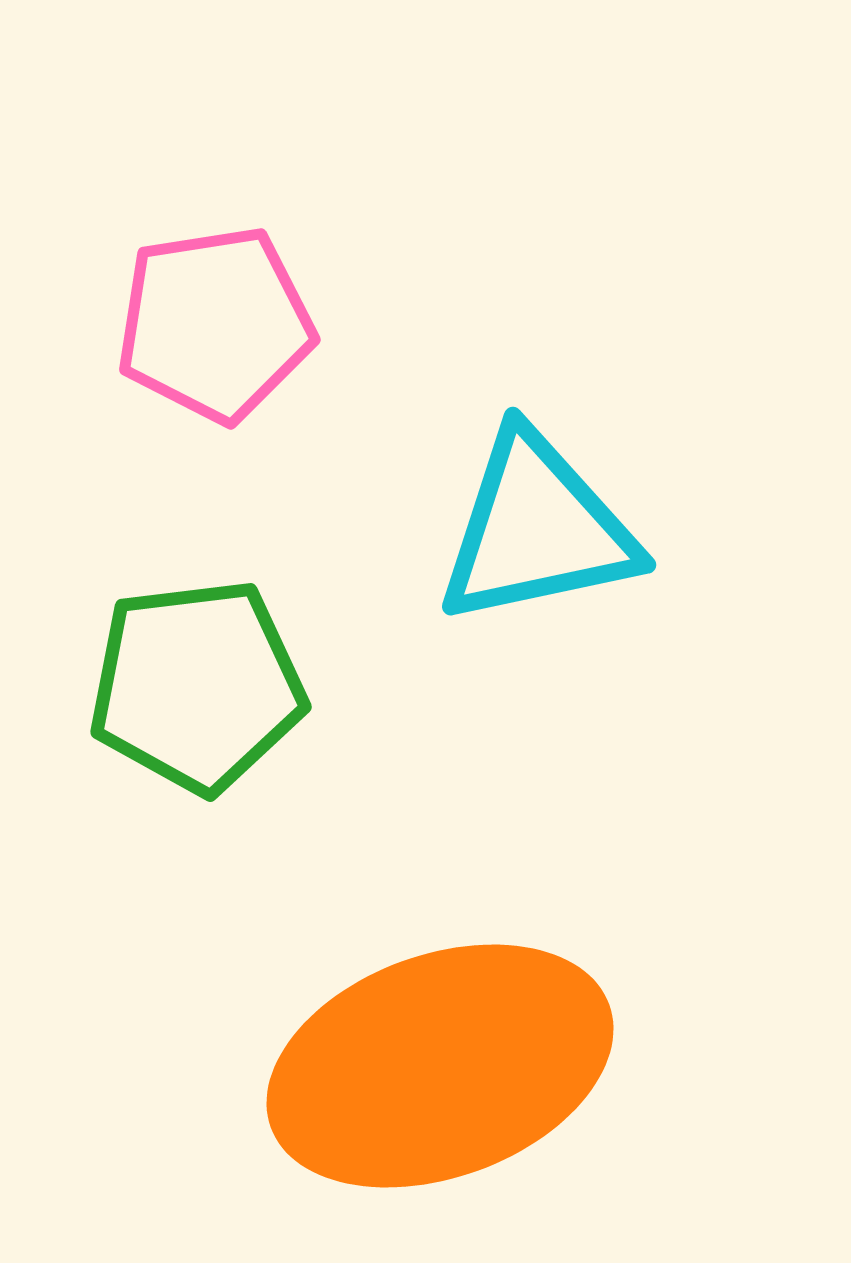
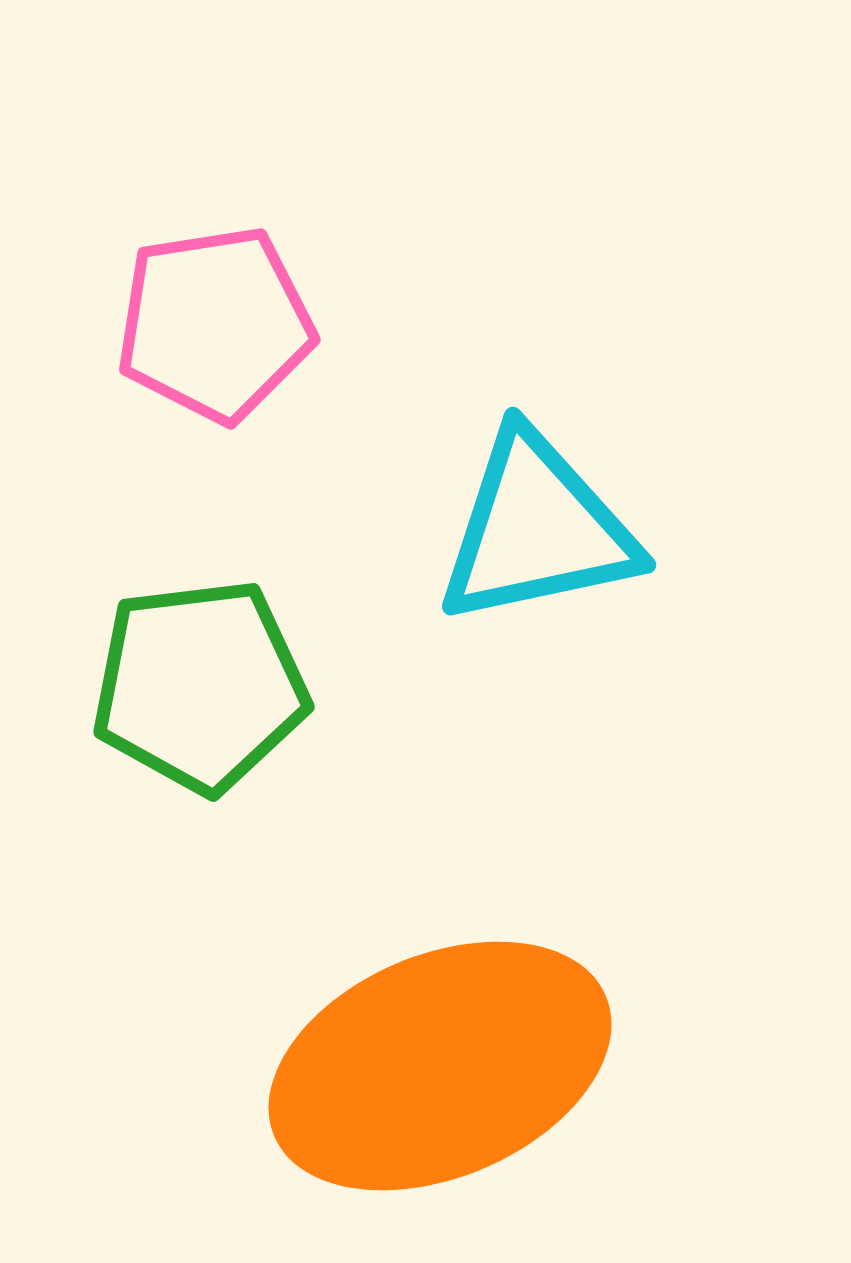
green pentagon: moved 3 px right
orange ellipse: rotated 3 degrees counterclockwise
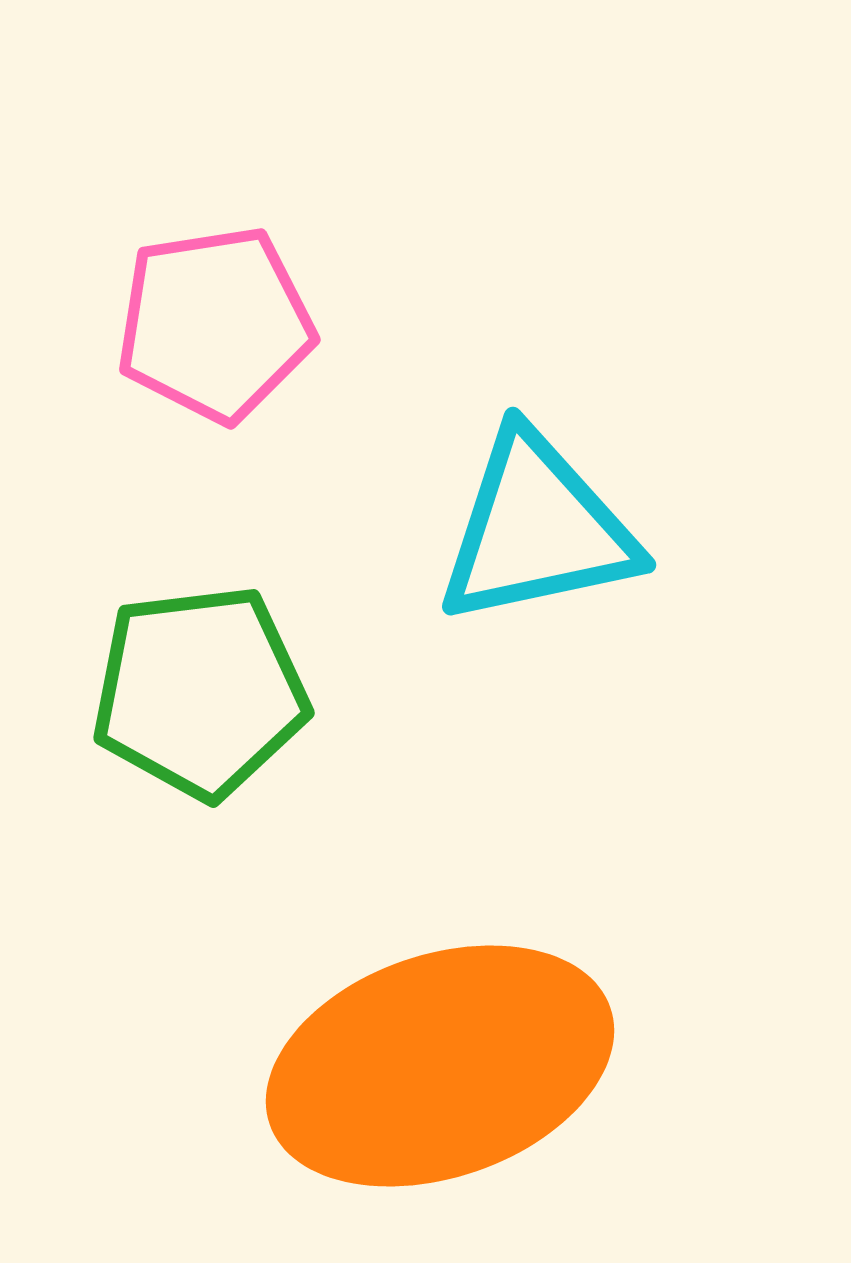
green pentagon: moved 6 px down
orange ellipse: rotated 4 degrees clockwise
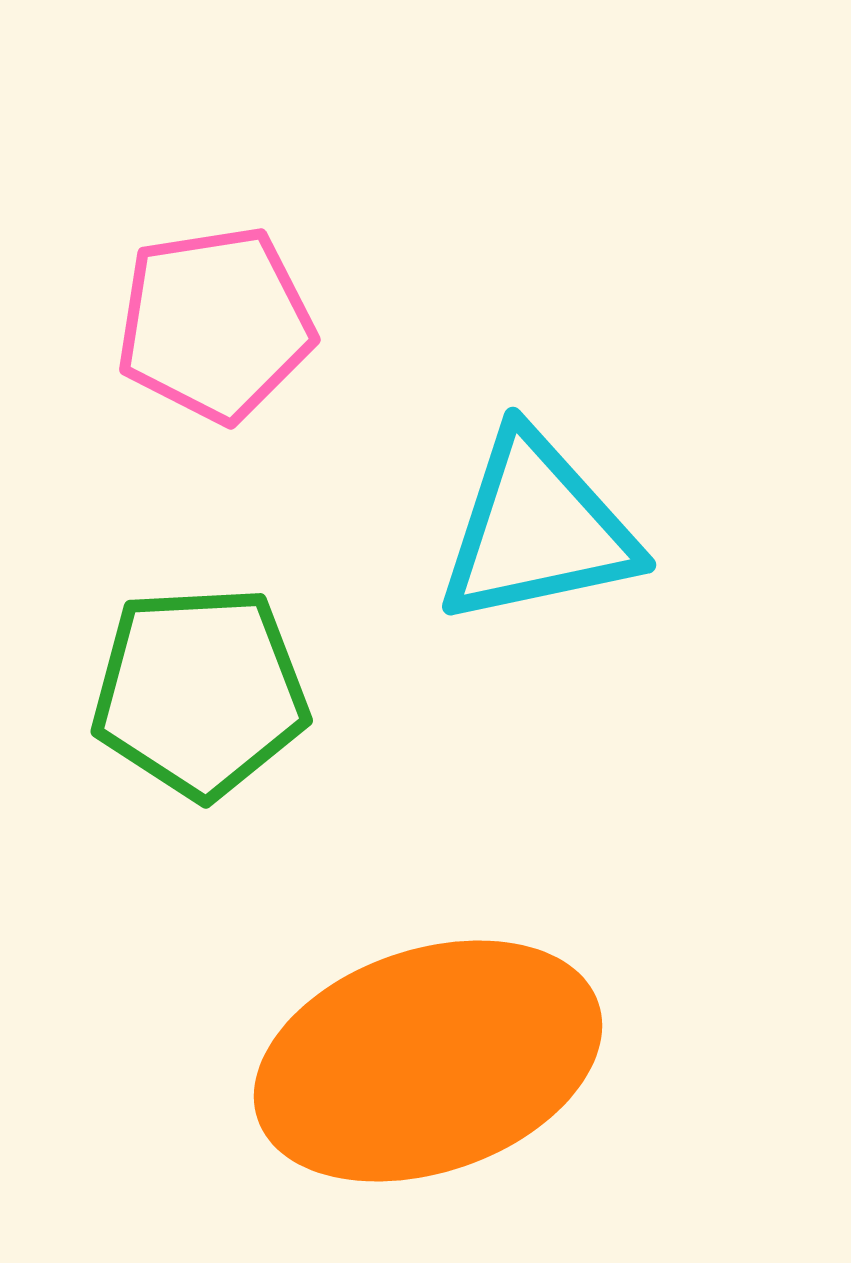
green pentagon: rotated 4 degrees clockwise
orange ellipse: moved 12 px left, 5 px up
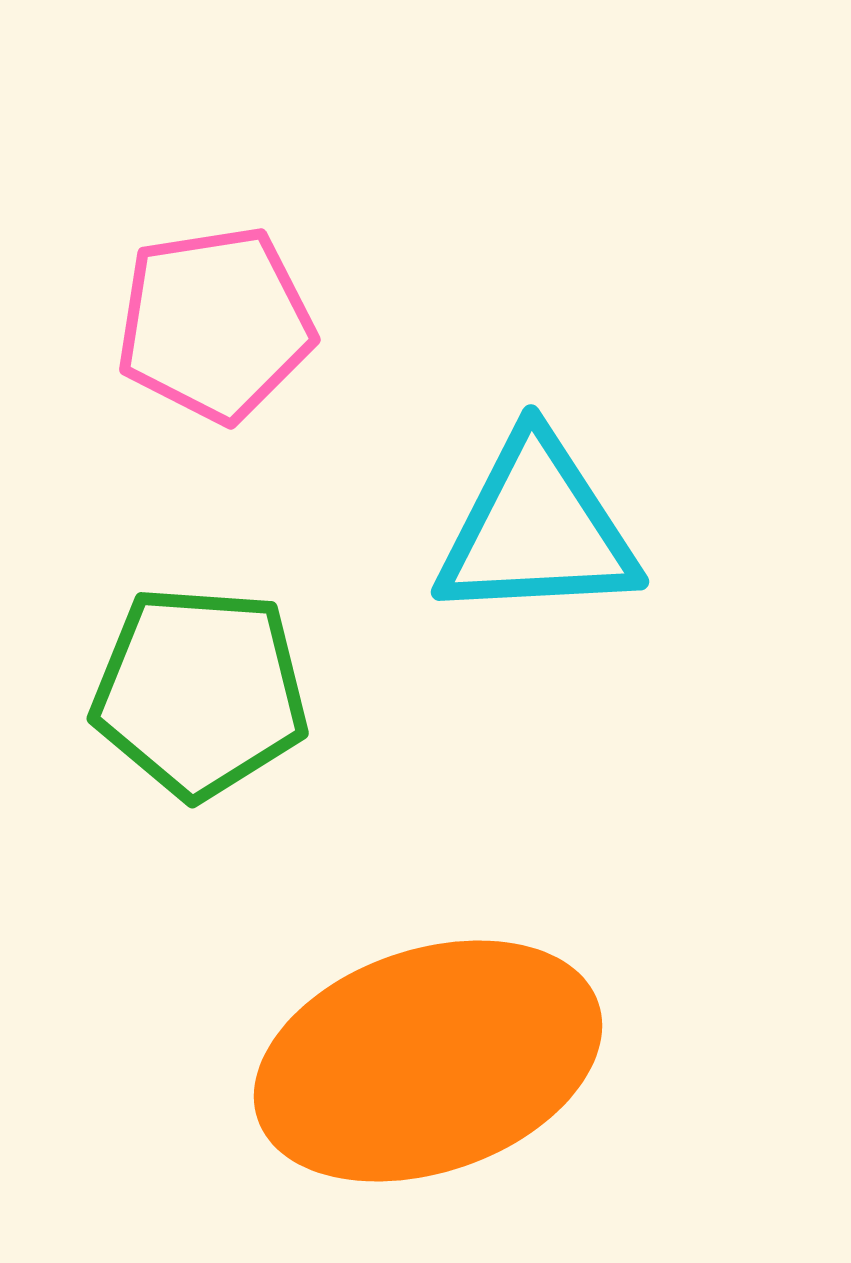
cyan triangle: rotated 9 degrees clockwise
green pentagon: rotated 7 degrees clockwise
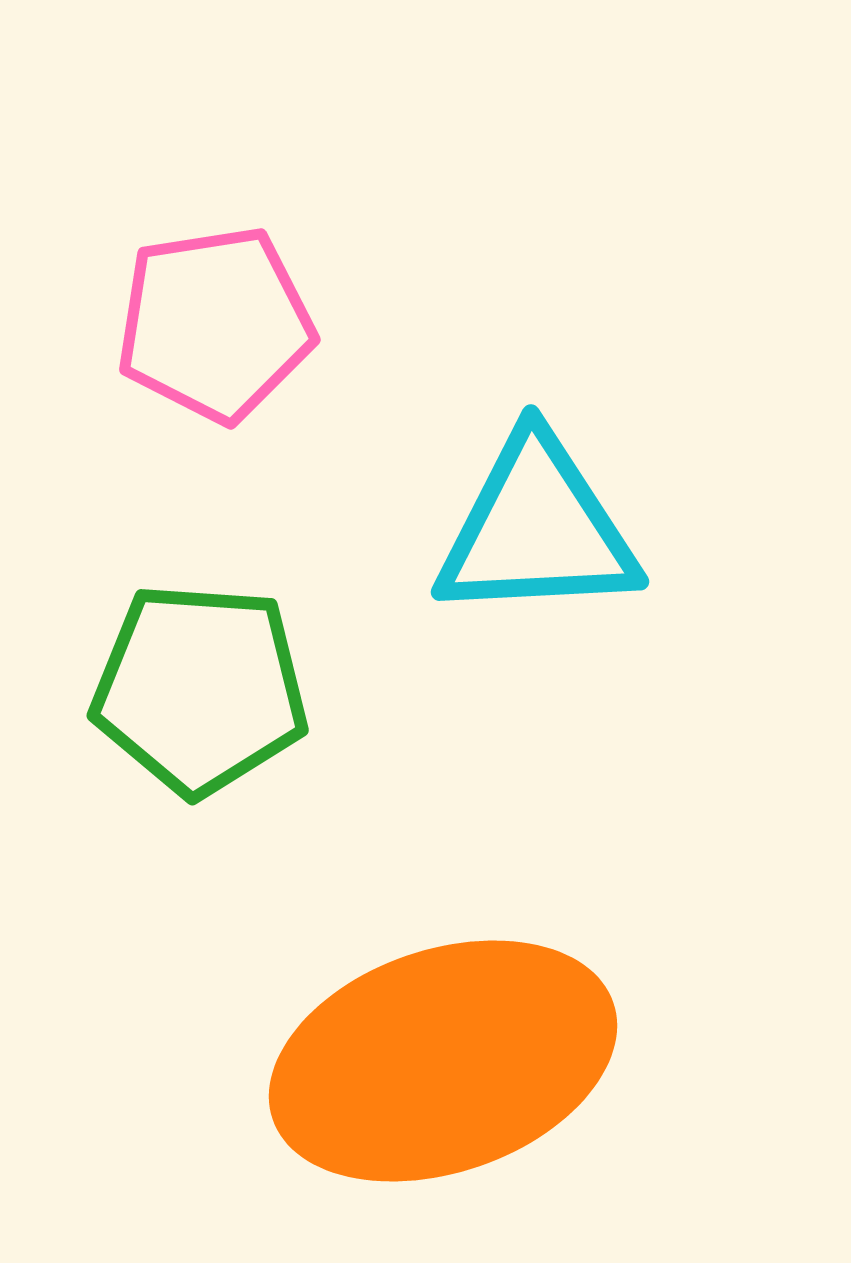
green pentagon: moved 3 px up
orange ellipse: moved 15 px right
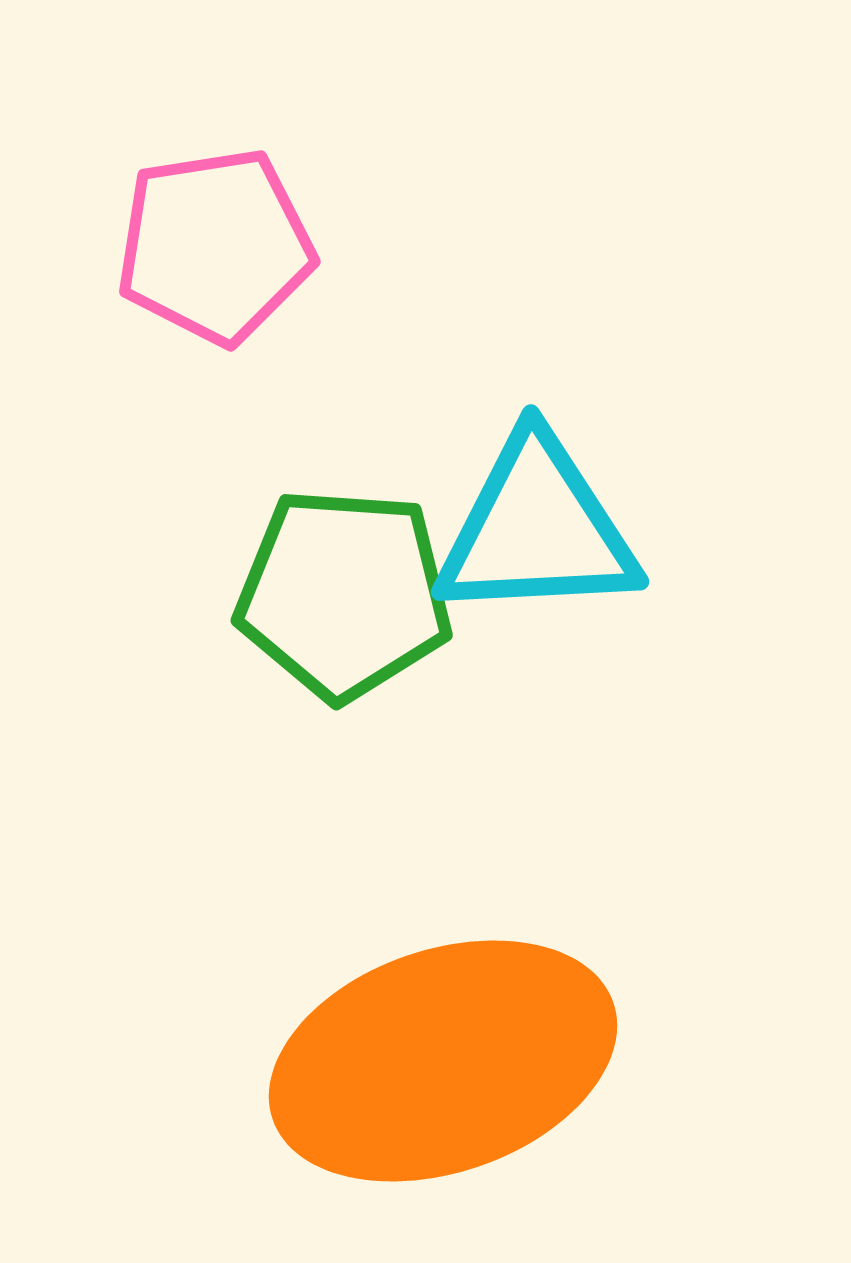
pink pentagon: moved 78 px up
green pentagon: moved 144 px right, 95 px up
